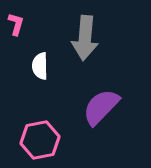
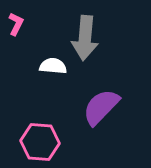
pink L-shape: rotated 10 degrees clockwise
white semicircle: moved 13 px right; rotated 96 degrees clockwise
pink hexagon: moved 2 px down; rotated 15 degrees clockwise
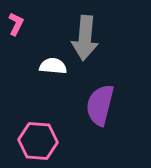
purple semicircle: moved 1 px left, 2 px up; rotated 30 degrees counterclockwise
pink hexagon: moved 2 px left, 1 px up
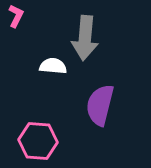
pink L-shape: moved 8 px up
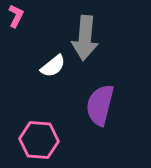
white semicircle: rotated 136 degrees clockwise
pink hexagon: moved 1 px right, 1 px up
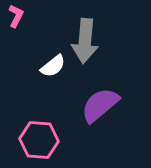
gray arrow: moved 3 px down
purple semicircle: rotated 36 degrees clockwise
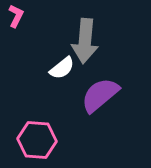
white semicircle: moved 9 px right, 2 px down
purple semicircle: moved 10 px up
pink hexagon: moved 2 px left
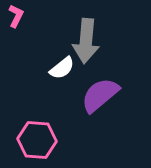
gray arrow: moved 1 px right
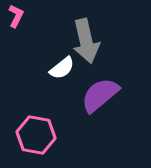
gray arrow: rotated 18 degrees counterclockwise
pink hexagon: moved 1 px left, 5 px up; rotated 6 degrees clockwise
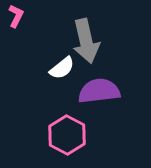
purple semicircle: moved 1 px left, 4 px up; rotated 33 degrees clockwise
pink hexagon: moved 31 px right; rotated 18 degrees clockwise
